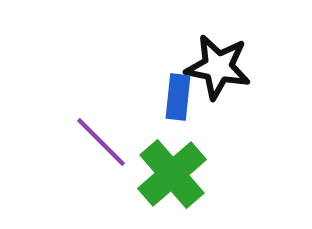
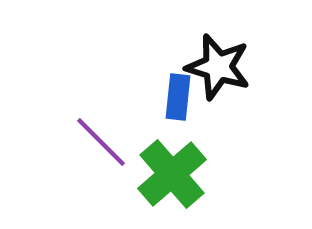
black star: rotated 6 degrees clockwise
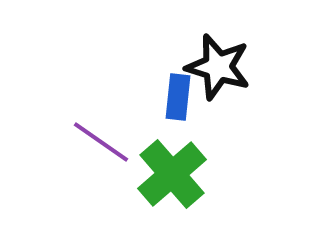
purple line: rotated 10 degrees counterclockwise
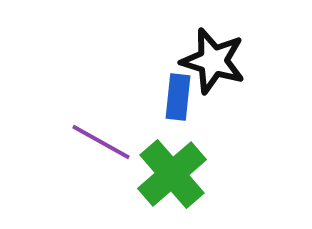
black star: moved 5 px left, 6 px up
purple line: rotated 6 degrees counterclockwise
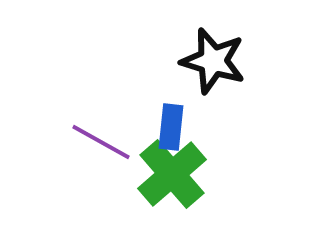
blue rectangle: moved 7 px left, 30 px down
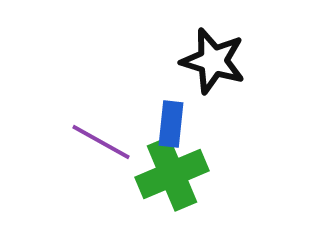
blue rectangle: moved 3 px up
green cross: rotated 18 degrees clockwise
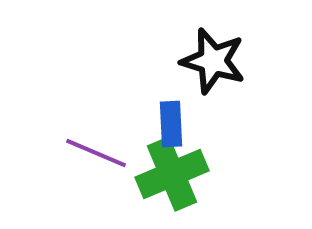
blue rectangle: rotated 9 degrees counterclockwise
purple line: moved 5 px left, 11 px down; rotated 6 degrees counterclockwise
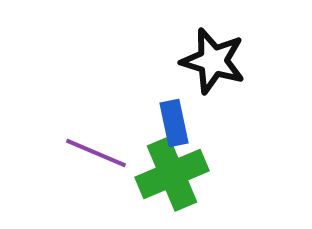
blue rectangle: moved 3 px right, 1 px up; rotated 9 degrees counterclockwise
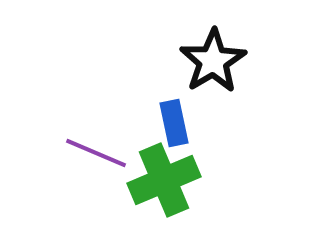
black star: rotated 24 degrees clockwise
green cross: moved 8 px left, 6 px down
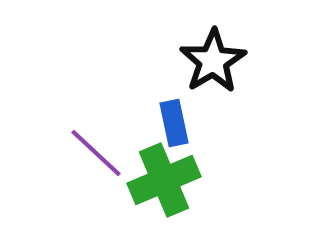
purple line: rotated 20 degrees clockwise
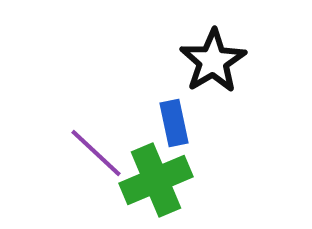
green cross: moved 8 px left
